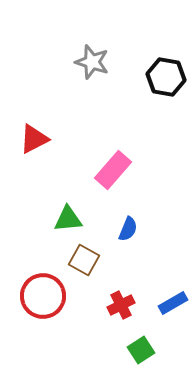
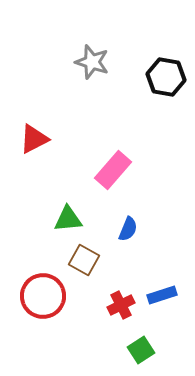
blue rectangle: moved 11 px left, 8 px up; rotated 12 degrees clockwise
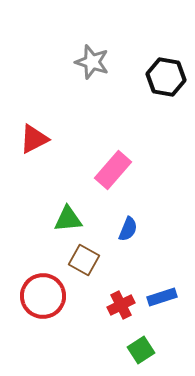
blue rectangle: moved 2 px down
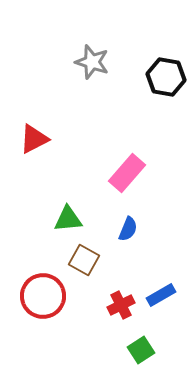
pink rectangle: moved 14 px right, 3 px down
blue rectangle: moved 1 px left, 2 px up; rotated 12 degrees counterclockwise
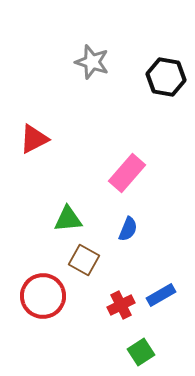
green square: moved 2 px down
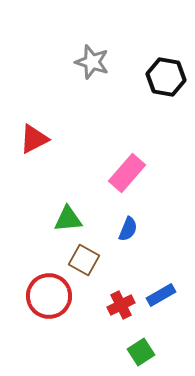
red circle: moved 6 px right
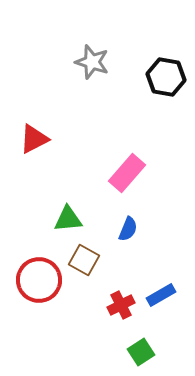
red circle: moved 10 px left, 16 px up
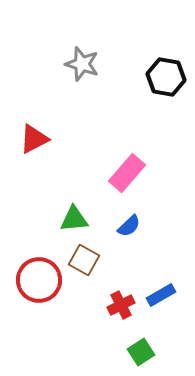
gray star: moved 10 px left, 2 px down
green triangle: moved 6 px right
blue semicircle: moved 1 px right, 3 px up; rotated 25 degrees clockwise
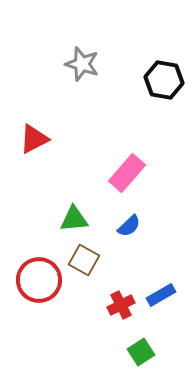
black hexagon: moved 2 px left, 3 px down
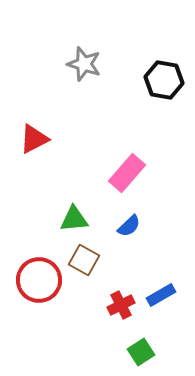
gray star: moved 2 px right
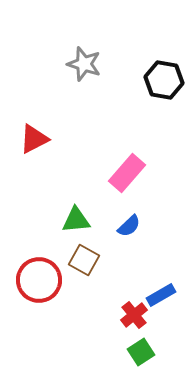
green triangle: moved 2 px right, 1 px down
red cross: moved 13 px right, 10 px down; rotated 12 degrees counterclockwise
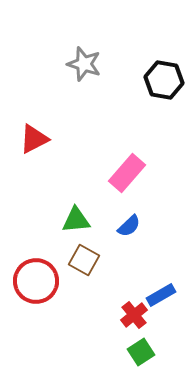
red circle: moved 3 px left, 1 px down
